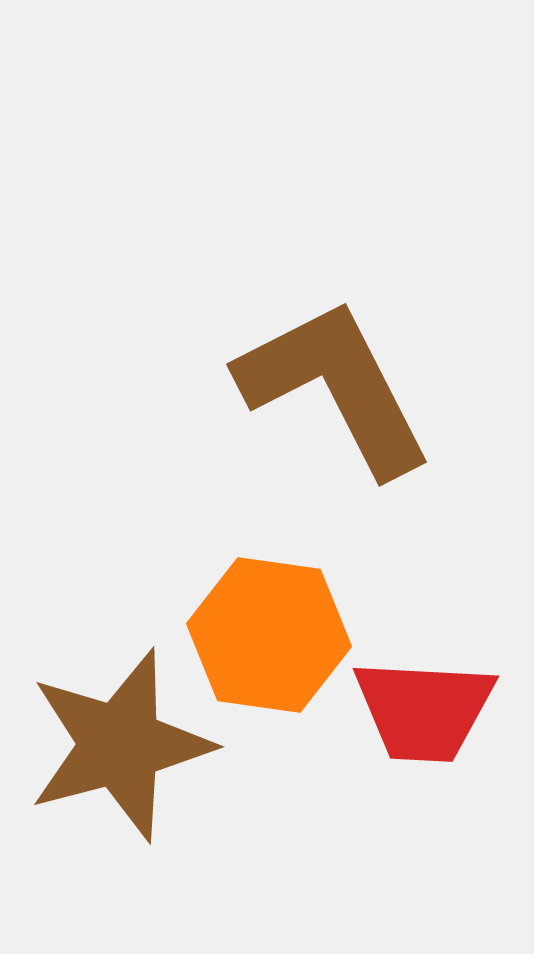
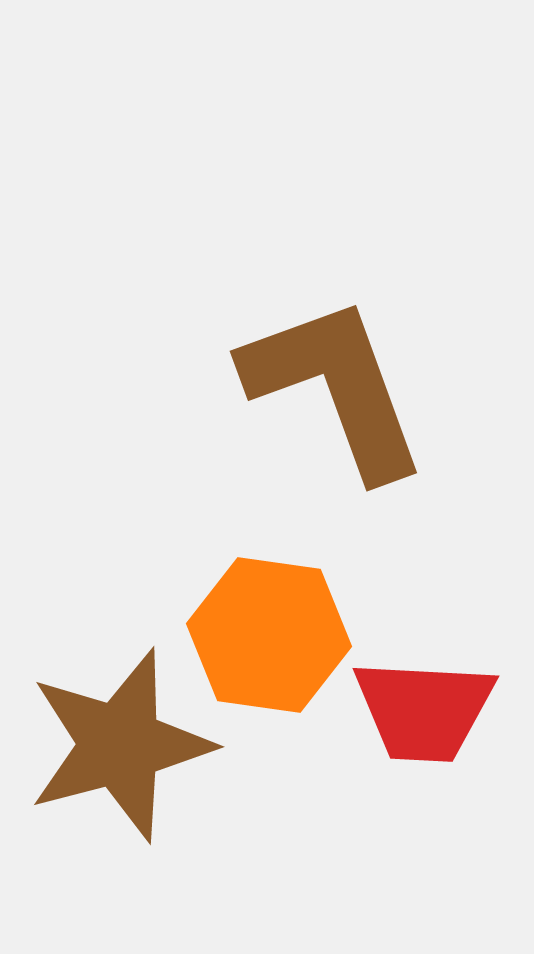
brown L-shape: rotated 7 degrees clockwise
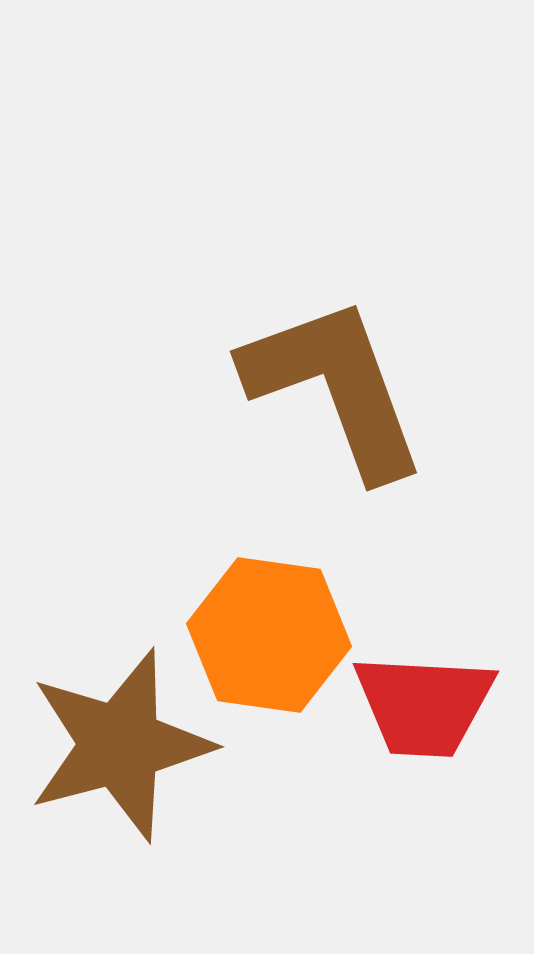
red trapezoid: moved 5 px up
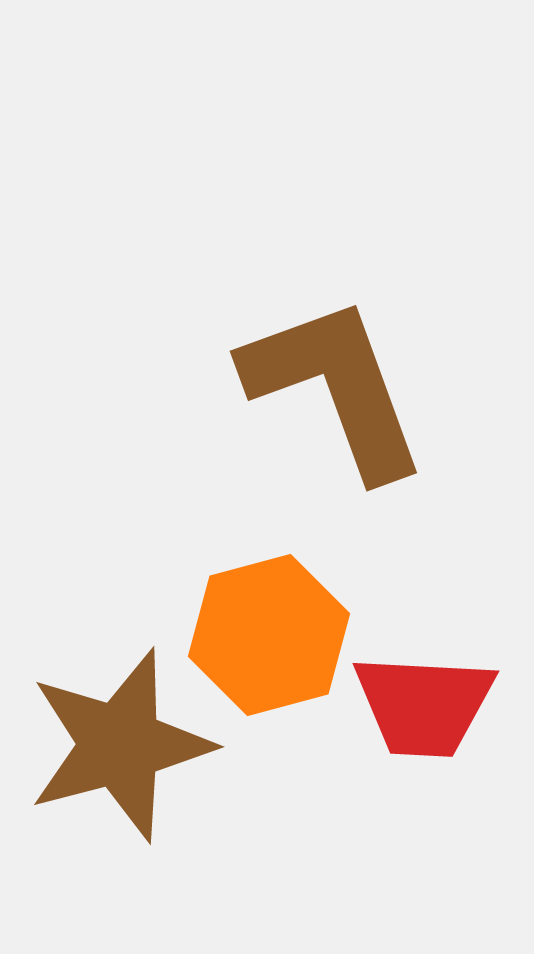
orange hexagon: rotated 23 degrees counterclockwise
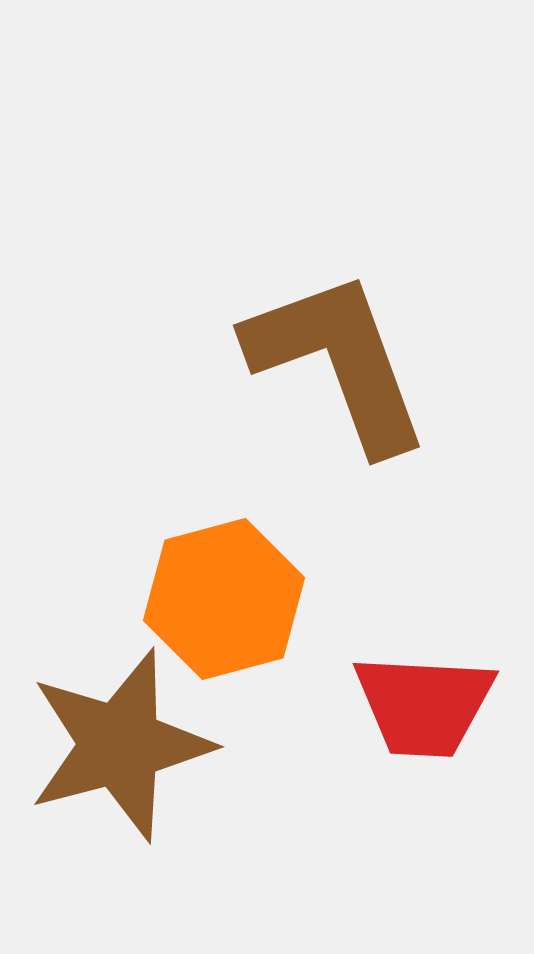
brown L-shape: moved 3 px right, 26 px up
orange hexagon: moved 45 px left, 36 px up
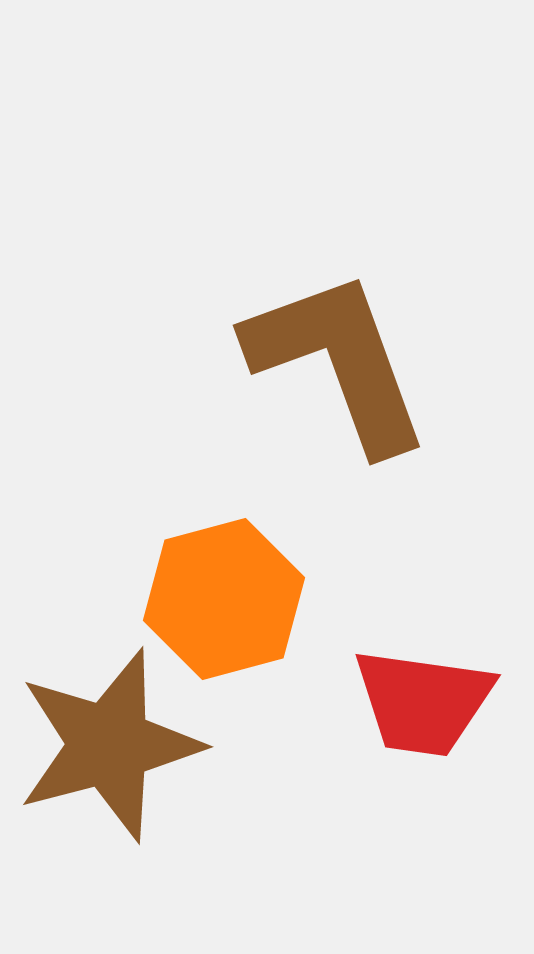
red trapezoid: moved 1 px left, 3 px up; rotated 5 degrees clockwise
brown star: moved 11 px left
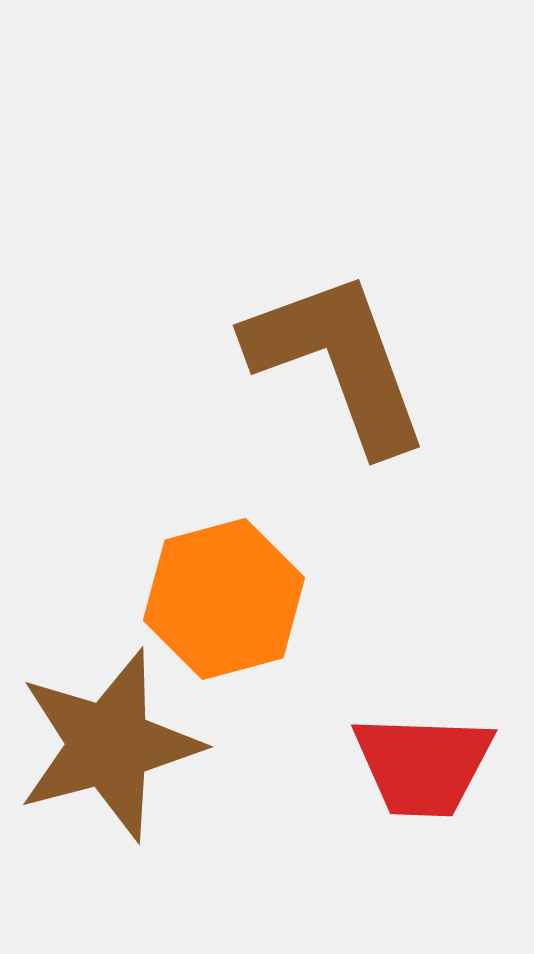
red trapezoid: moved 63 px down; rotated 6 degrees counterclockwise
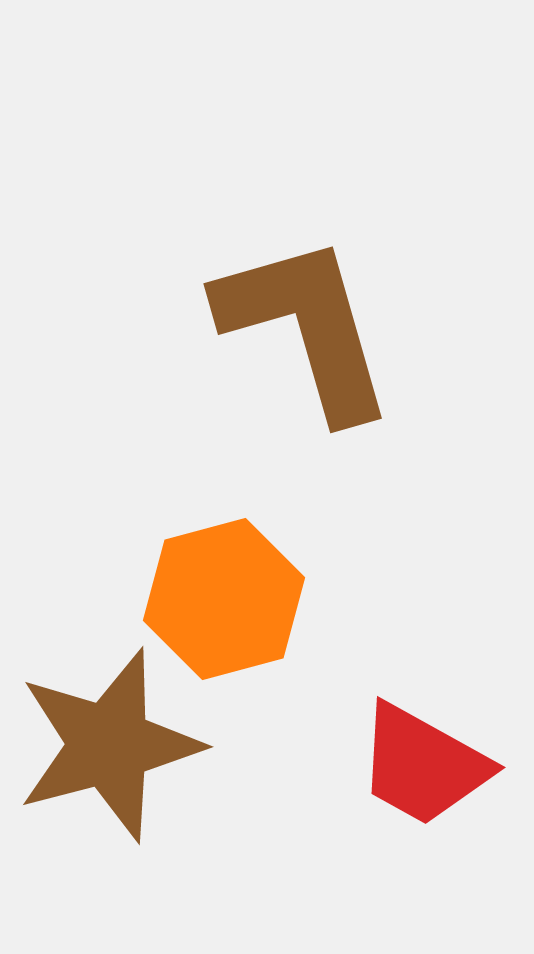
brown L-shape: moved 32 px left, 34 px up; rotated 4 degrees clockwise
red trapezoid: rotated 27 degrees clockwise
